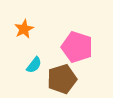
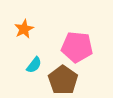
pink pentagon: rotated 12 degrees counterclockwise
brown pentagon: moved 1 px right, 1 px down; rotated 20 degrees counterclockwise
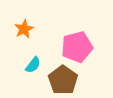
pink pentagon: rotated 20 degrees counterclockwise
cyan semicircle: moved 1 px left
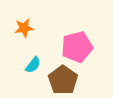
orange star: moved 1 px up; rotated 18 degrees clockwise
